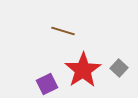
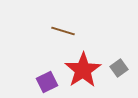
gray square: rotated 12 degrees clockwise
purple square: moved 2 px up
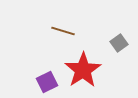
gray square: moved 25 px up
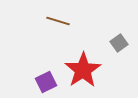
brown line: moved 5 px left, 10 px up
purple square: moved 1 px left
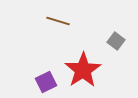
gray square: moved 3 px left, 2 px up; rotated 18 degrees counterclockwise
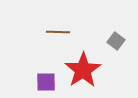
brown line: moved 11 px down; rotated 15 degrees counterclockwise
purple square: rotated 25 degrees clockwise
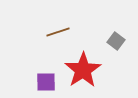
brown line: rotated 20 degrees counterclockwise
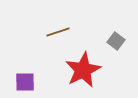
red star: rotated 6 degrees clockwise
purple square: moved 21 px left
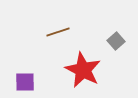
gray square: rotated 12 degrees clockwise
red star: rotated 18 degrees counterclockwise
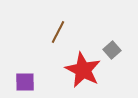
brown line: rotated 45 degrees counterclockwise
gray square: moved 4 px left, 9 px down
